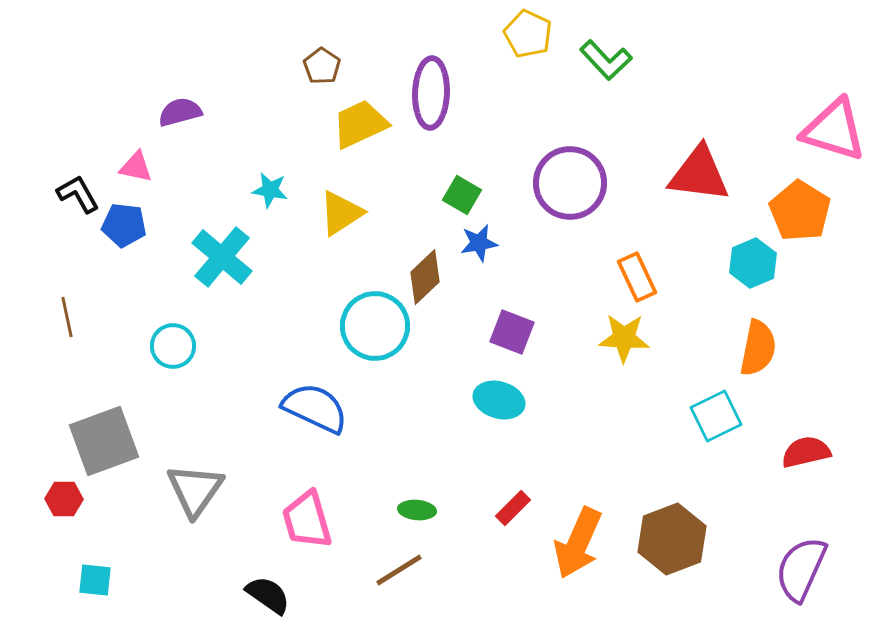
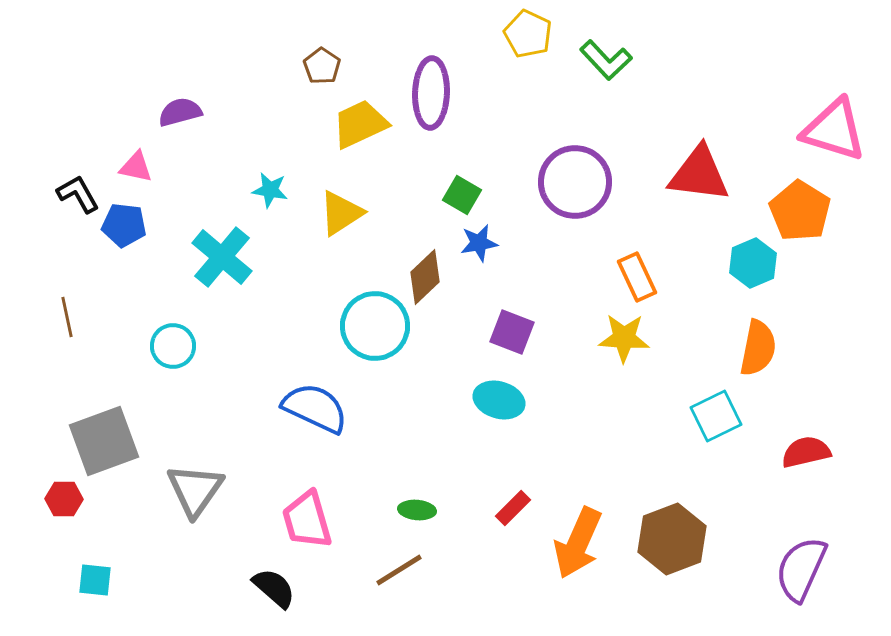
purple circle at (570, 183): moved 5 px right, 1 px up
black semicircle at (268, 595): moved 6 px right, 7 px up; rotated 6 degrees clockwise
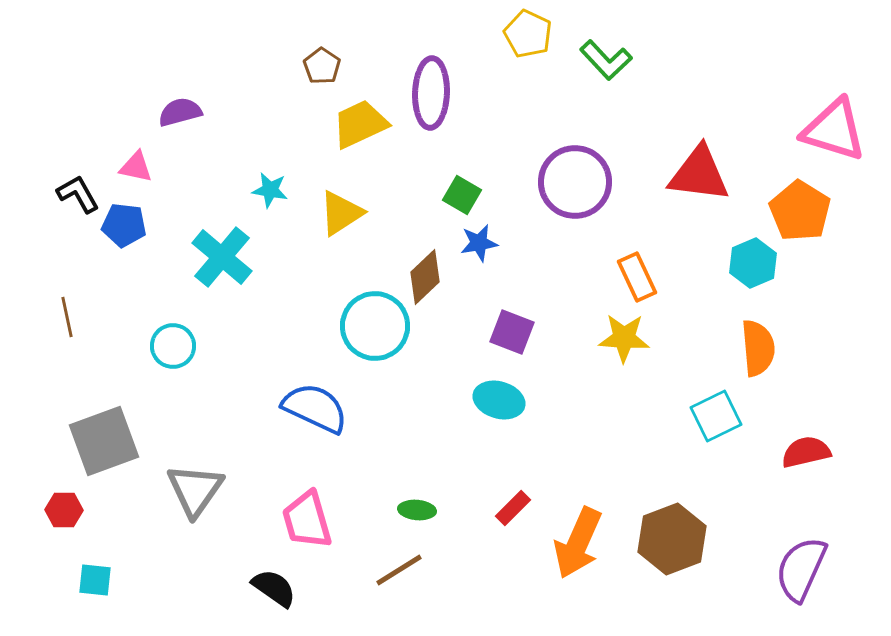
orange semicircle at (758, 348): rotated 16 degrees counterclockwise
red hexagon at (64, 499): moved 11 px down
black semicircle at (274, 588): rotated 6 degrees counterclockwise
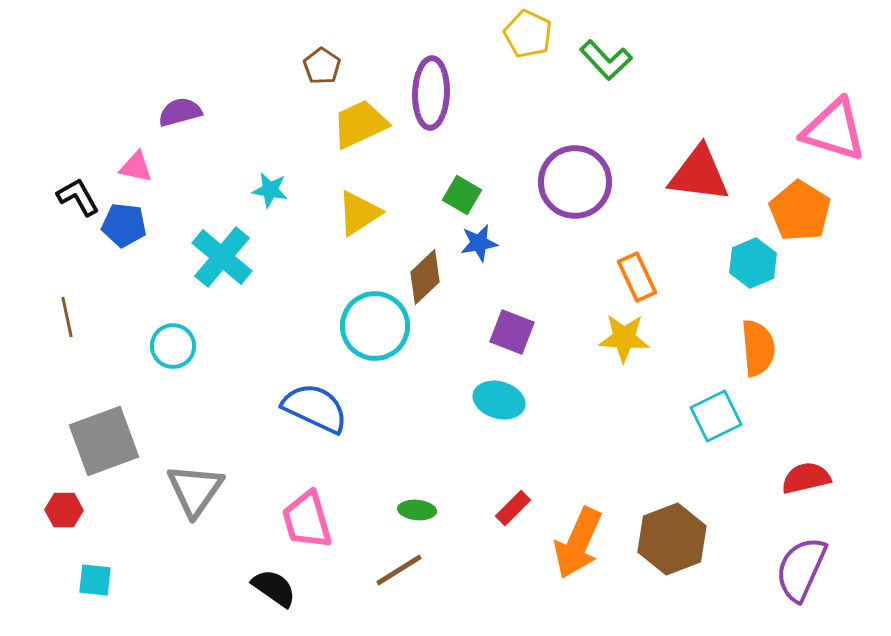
black L-shape at (78, 194): moved 3 px down
yellow triangle at (341, 213): moved 18 px right
red semicircle at (806, 452): moved 26 px down
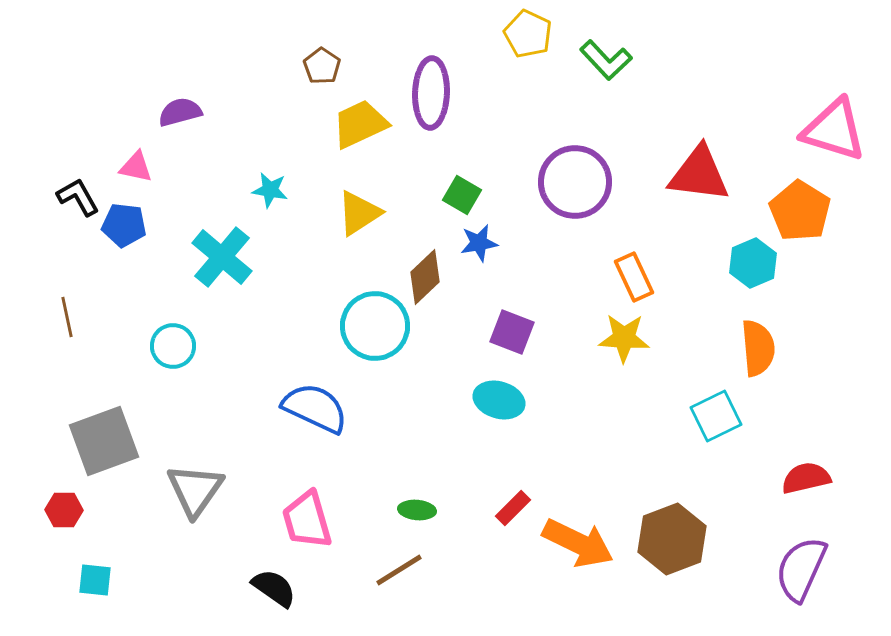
orange rectangle at (637, 277): moved 3 px left
orange arrow at (578, 543): rotated 88 degrees counterclockwise
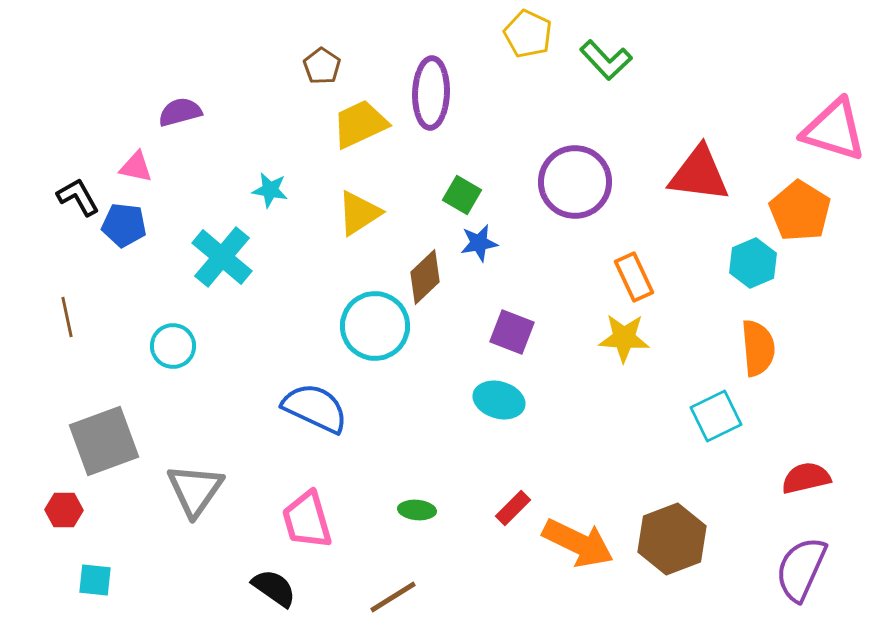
brown line at (399, 570): moved 6 px left, 27 px down
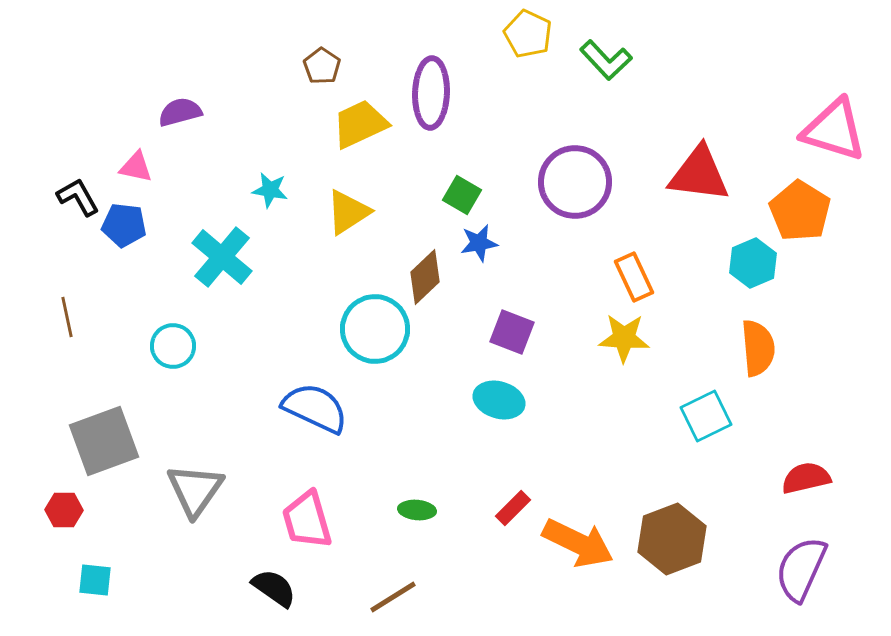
yellow triangle at (359, 213): moved 11 px left, 1 px up
cyan circle at (375, 326): moved 3 px down
cyan square at (716, 416): moved 10 px left
